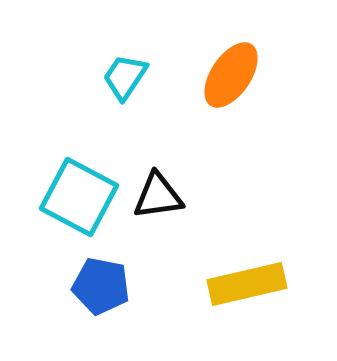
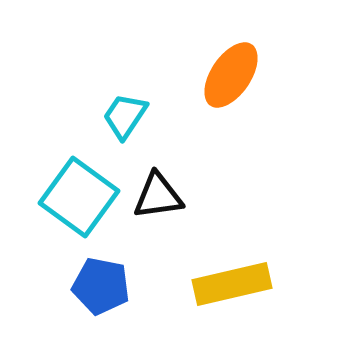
cyan trapezoid: moved 39 px down
cyan square: rotated 8 degrees clockwise
yellow rectangle: moved 15 px left
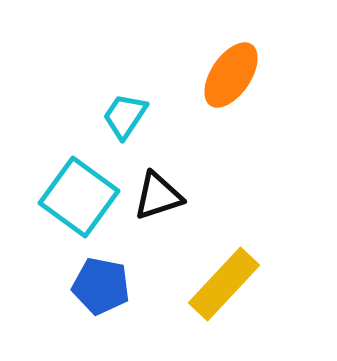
black triangle: rotated 10 degrees counterclockwise
yellow rectangle: moved 8 px left; rotated 34 degrees counterclockwise
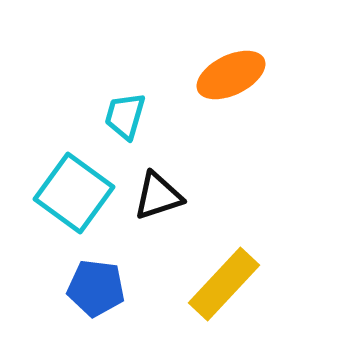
orange ellipse: rotated 30 degrees clockwise
cyan trapezoid: rotated 18 degrees counterclockwise
cyan square: moved 5 px left, 4 px up
blue pentagon: moved 5 px left, 2 px down; rotated 4 degrees counterclockwise
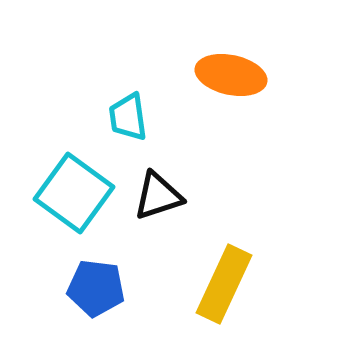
orange ellipse: rotated 38 degrees clockwise
cyan trapezoid: moved 3 px right, 1 px down; rotated 24 degrees counterclockwise
yellow rectangle: rotated 18 degrees counterclockwise
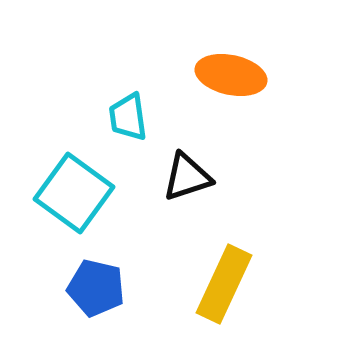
black triangle: moved 29 px right, 19 px up
blue pentagon: rotated 6 degrees clockwise
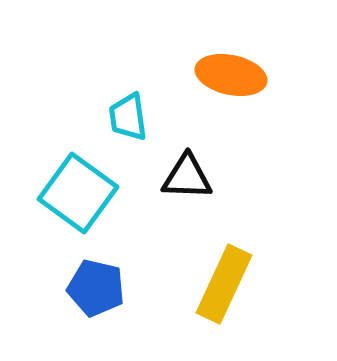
black triangle: rotated 20 degrees clockwise
cyan square: moved 4 px right
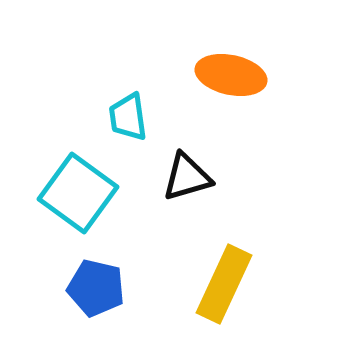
black triangle: rotated 18 degrees counterclockwise
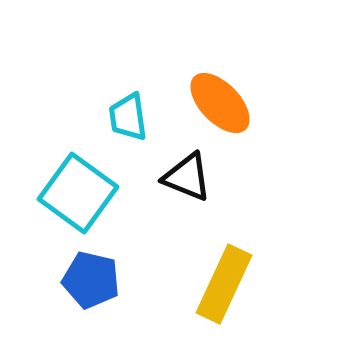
orange ellipse: moved 11 px left, 28 px down; rotated 34 degrees clockwise
black triangle: rotated 38 degrees clockwise
blue pentagon: moved 5 px left, 8 px up
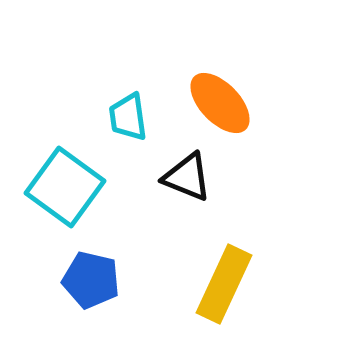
cyan square: moved 13 px left, 6 px up
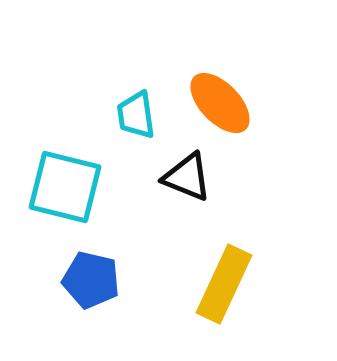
cyan trapezoid: moved 8 px right, 2 px up
cyan square: rotated 22 degrees counterclockwise
